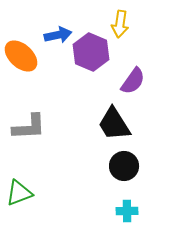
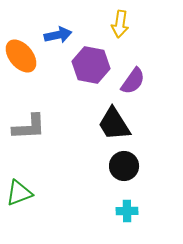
purple hexagon: moved 13 px down; rotated 12 degrees counterclockwise
orange ellipse: rotated 8 degrees clockwise
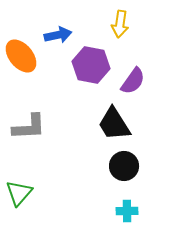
green triangle: rotated 28 degrees counterclockwise
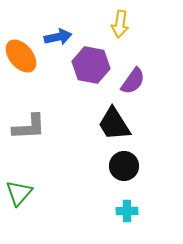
blue arrow: moved 2 px down
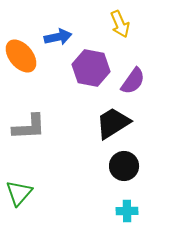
yellow arrow: rotated 32 degrees counterclockwise
purple hexagon: moved 3 px down
black trapezoid: moved 1 px left, 1 px up; rotated 90 degrees clockwise
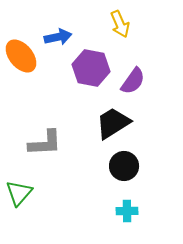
gray L-shape: moved 16 px right, 16 px down
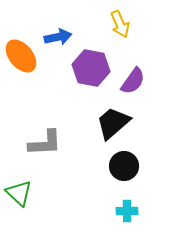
black trapezoid: rotated 9 degrees counterclockwise
green triangle: rotated 28 degrees counterclockwise
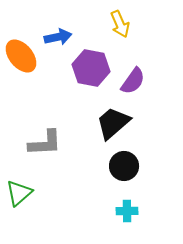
green triangle: rotated 36 degrees clockwise
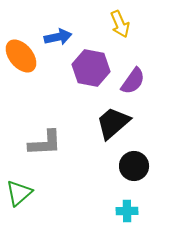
black circle: moved 10 px right
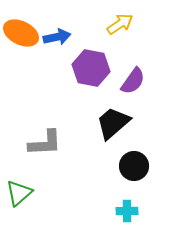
yellow arrow: rotated 100 degrees counterclockwise
blue arrow: moved 1 px left
orange ellipse: moved 23 px up; rotated 24 degrees counterclockwise
